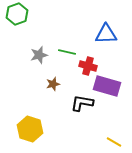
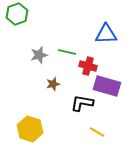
yellow line: moved 17 px left, 10 px up
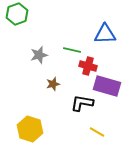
blue triangle: moved 1 px left
green line: moved 5 px right, 2 px up
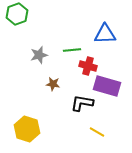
green line: rotated 18 degrees counterclockwise
brown star: rotated 24 degrees clockwise
yellow hexagon: moved 3 px left
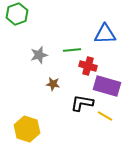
yellow line: moved 8 px right, 16 px up
